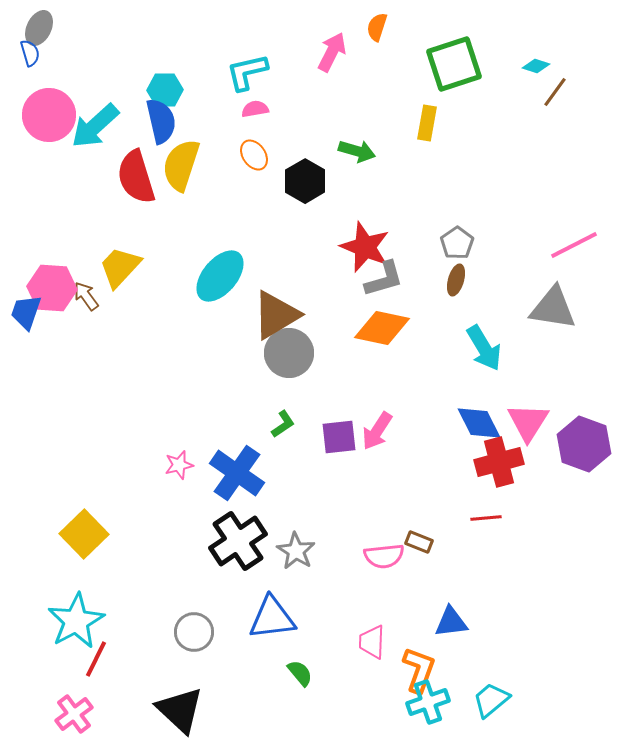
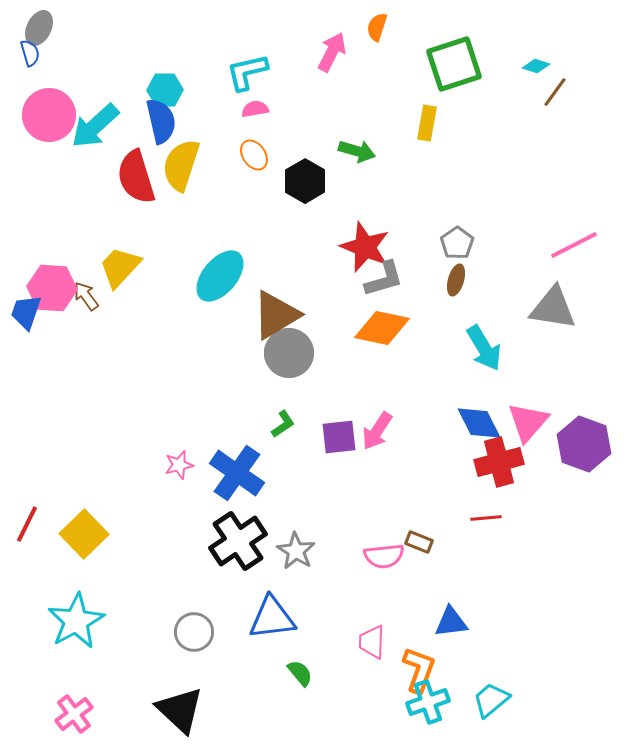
pink triangle at (528, 422): rotated 9 degrees clockwise
red line at (96, 659): moved 69 px left, 135 px up
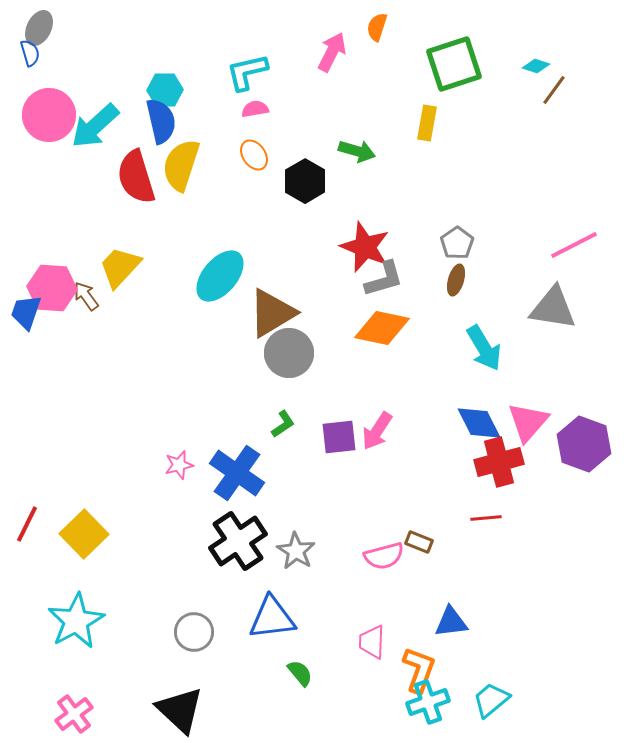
brown line at (555, 92): moved 1 px left, 2 px up
brown triangle at (276, 315): moved 4 px left, 2 px up
pink semicircle at (384, 556): rotated 9 degrees counterclockwise
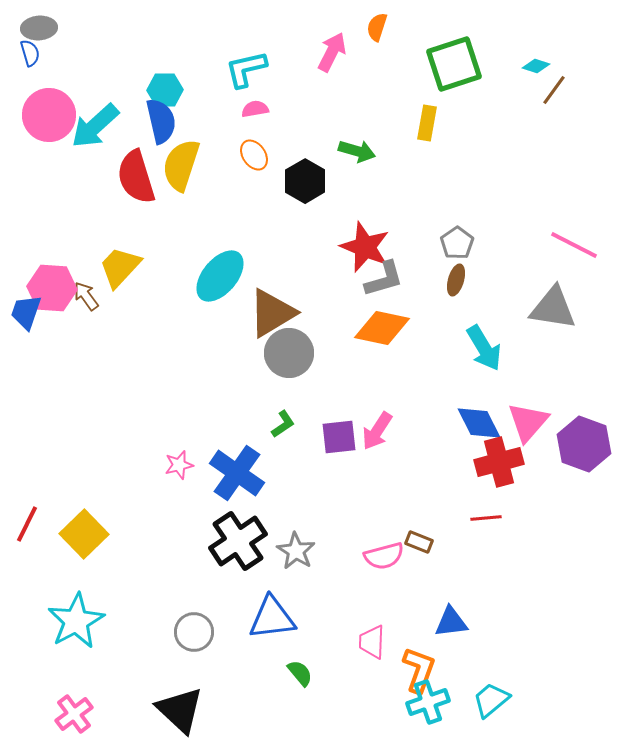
gray ellipse at (39, 28): rotated 60 degrees clockwise
cyan L-shape at (247, 72): moved 1 px left, 3 px up
pink line at (574, 245): rotated 54 degrees clockwise
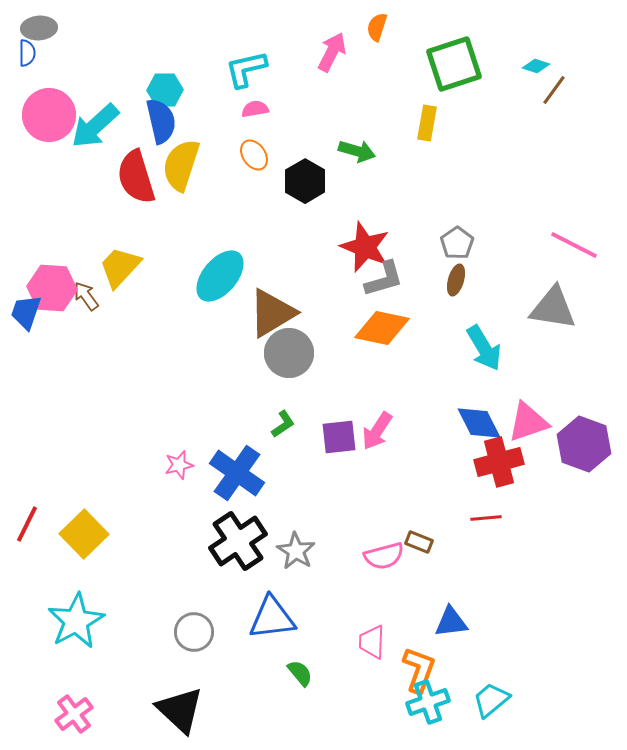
blue semicircle at (30, 53): moved 3 px left; rotated 16 degrees clockwise
pink triangle at (528, 422): rotated 30 degrees clockwise
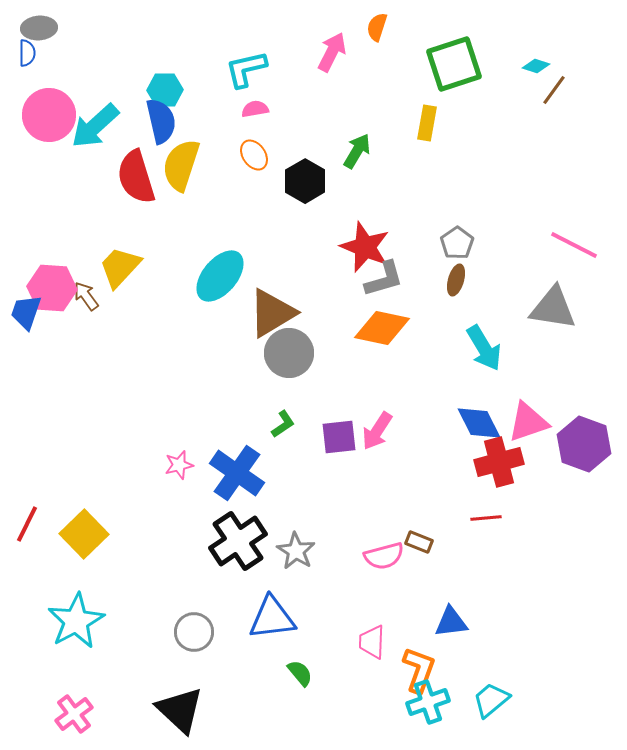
green arrow at (357, 151): rotated 75 degrees counterclockwise
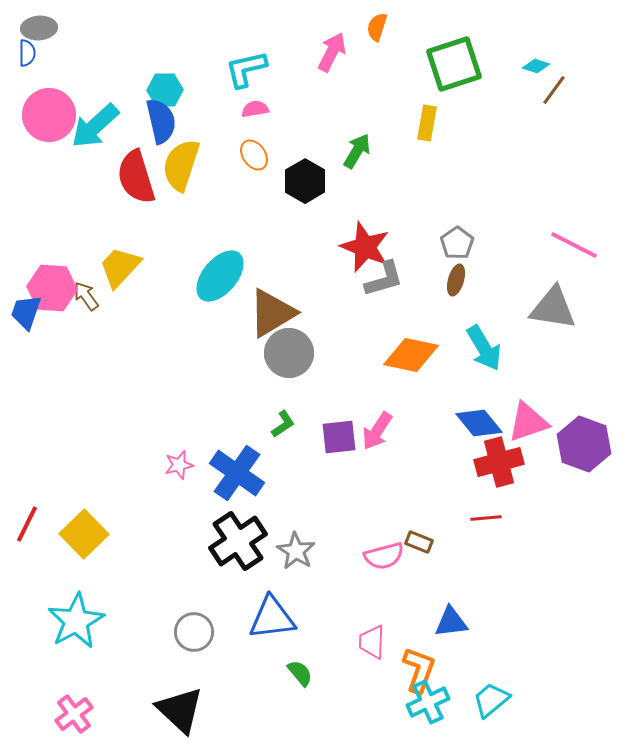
orange diamond at (382, 328): moved 29 px right, 27 px down
blue diamond at (479, 423): rotated 12 degrees counterclockwise
cyan cross at (428, 702): rotated 6 degrees counterclockwise
